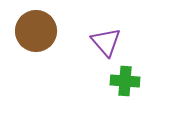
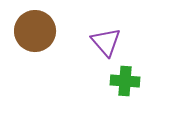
brown circle: moved 1 px left
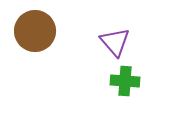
purple triangle: moved 9 px right
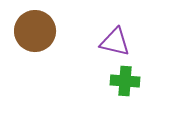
purple triangle: rotated 36 degrees counterclockwise
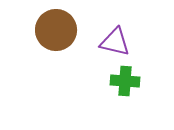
brown circle: moved 21 px right, 1 px up
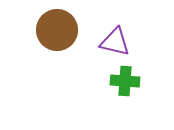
brown circle: moved 1 px right
